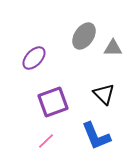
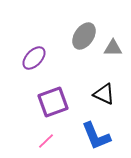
black triangle: rotated 20 degrees counterclockwise
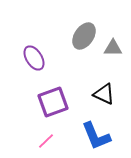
purple ellipse: rotated 75 degrees counterclockwise
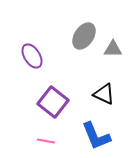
gray triangle: moved 1 px down
purple ellipse: moved 2 px left, 2 px up
purple square: rotated 32 degrees counterclockwise
pink line: rotated 54 degrees clockwise
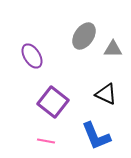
black triangle: moved 2 px right
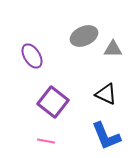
gray ellipse: rotated 32 degrees clockwise
blue L-shape: moved 10 px right
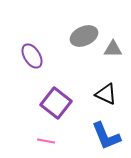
purple square: moved 3 px right, 1 px down
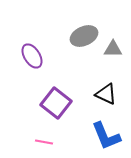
pink line: moved 2 px left, 1 px down
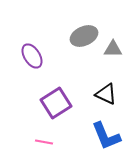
purple square: rotated 20 degrees clockwise
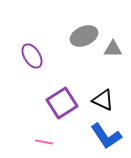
black triangle: moved 3 px left, 6 px down
purple square: moved 6 px right
blue L-shape: rotated 12 degrees counterclockwise
